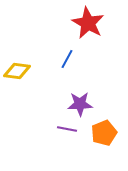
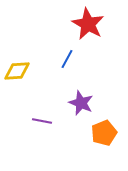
red star: moved 1 px down
yellow diamond: rotated 12 degrees counterclockwise
purple star: moved 1 px right, 1 px up; rotated 25 degrees clockwise
purple line: moved 25 px left, 8 px up
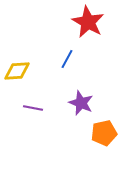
red star: moved 2 px up
purple line: moved 9 px left, 13 px up
orange pentagon: rotated 10 degrees clockwise
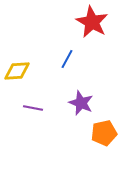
red star: moved 4 px right
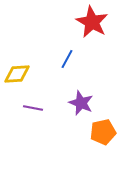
yellow diamond: moved 3 px down
orange pentagon: moved 1 px left, 1 px up
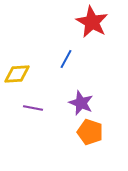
blue line: moved 1 px left
orange pentagon: moved 13 px left; rotated 30 degrees clockwise
